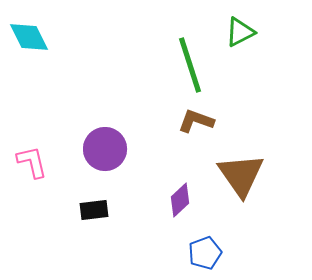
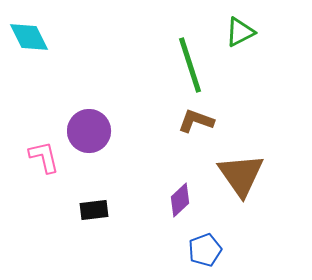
purple circle: moved 16 px left, 18 px up
pink L-shape: moved 12 px right, 5 px up
blue pentagon: moved 3 px up
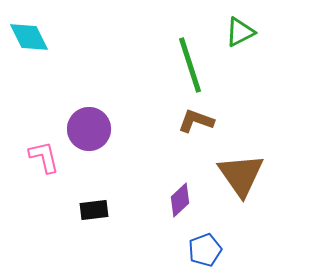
purple circle: moved 2 px up
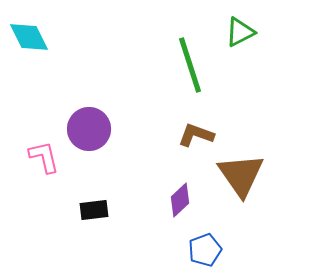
brown L-shape: moved 14 px down
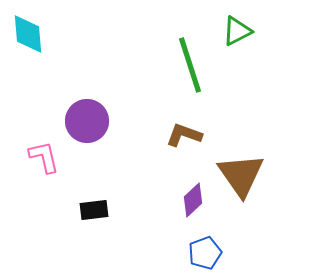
green triangle: moved 3 px left, 1 px up
cyan diamond: moved 1 px left, 3 px up; rotated 21 degrees clockwise
purple circle: moved 2 px left, 8 px up
brown L-shape: moved 12 px left
purple diamond: moved 13 px right
blue pentagon: moved 3 px down
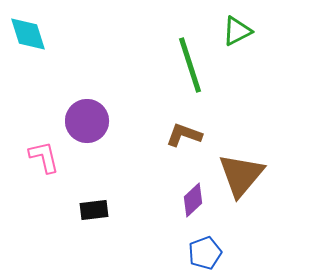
cyan diamond: rotated 12 degrees counterclockwise
brown triangle: rotated 15 degrees clockwise
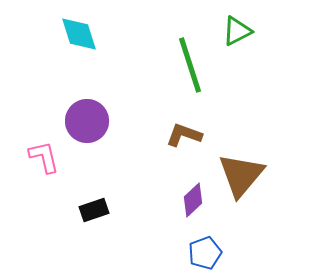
cyan diamond: moved 51 px right
black rectangle: rotated 12 degrees counterclockwise
